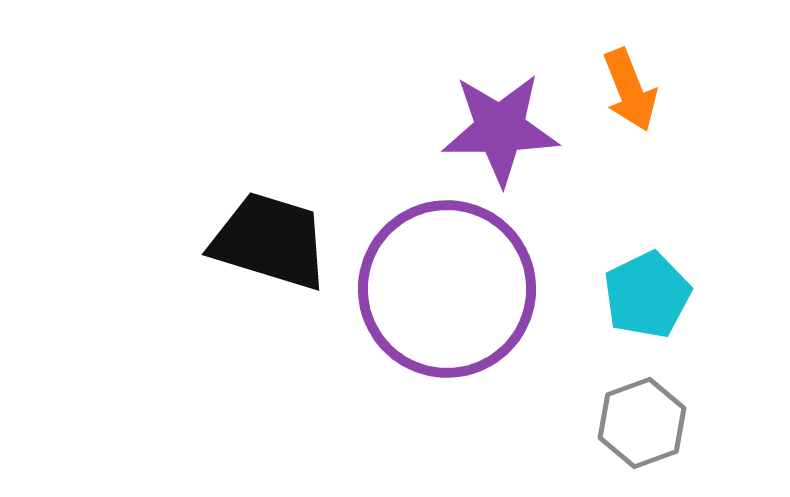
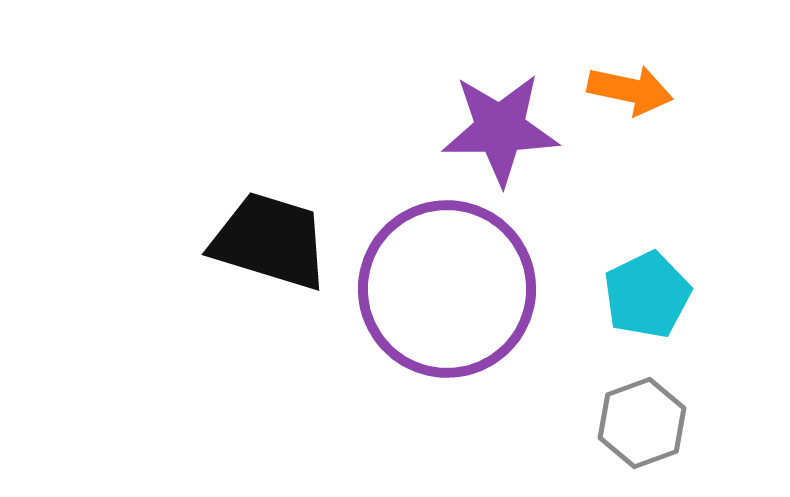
orange arrow: rotated 56 degrees counterclockwise
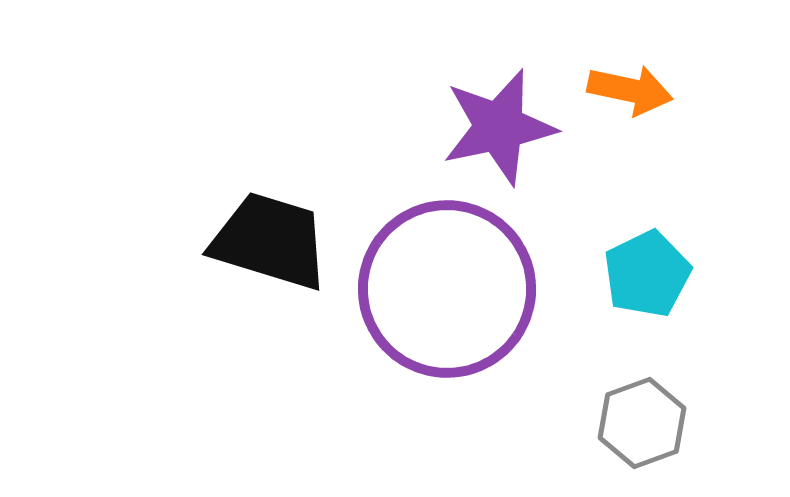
purple star: moved 1 px left, 2 px up; rotated 11 degrees counterclockwise
cyan pentagon: moved 21 px up
